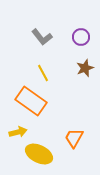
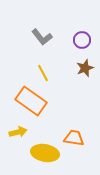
purple circle: moved 1 px right, 3 px down
orange trapezoid: rotated 70 degrees clockwise
yellow ellipse: moved 6 px right, 1 px up; rotated 16 degrees counterclockwise
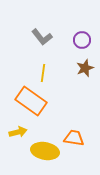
yellow line: rotated 36 degrees clockwise
yellow ellipse: moved 2 px up
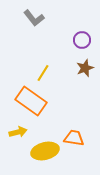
gray L-shape: moved 8 px left, 19 px up
yellow line: rotated 24 degrees clockwise
yellow ellipse: rotated 24 degrees counterclockwise
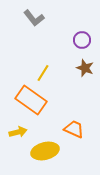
brown star: rotated 30 degrees counterclockwise
orange rectangle: moved 1 px up
orange trapezoid: moved 9 px up; rotated 15 degrees clockwise
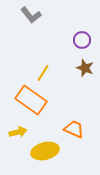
gray L-shape: moved 3 px left, 3 px up
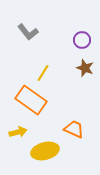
gray L-shape: moved 3 px left, 17 px down
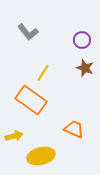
yellow arrow: moved 4 px left, 4 px down
yellow ellipse: moved 4 px left, 5 px down
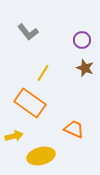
orange rectangle: moved 1 px left, 3 px down
